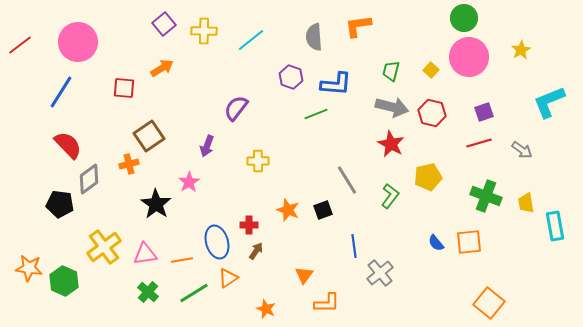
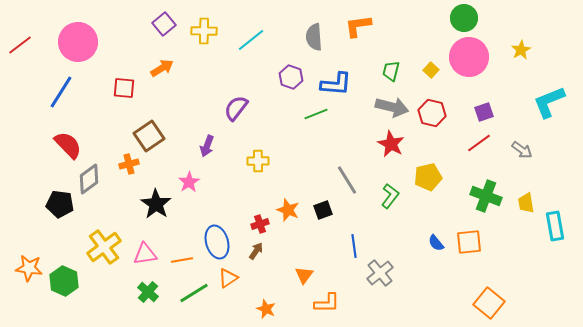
red line at (479, 143): rotated 20 degrees counterclockwise
red cross at (249, 225): moved 11 px right, 1 px up; rotated 18 degrees counterclockwise
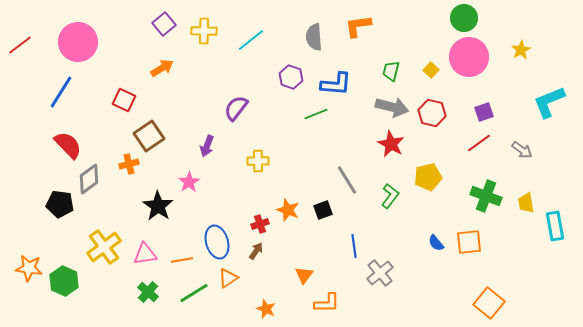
red square at (124, 88): moved 12 px down; rotated 20 degrees clockwise
black star at (156, 204): moved 2 px right, 2 px down
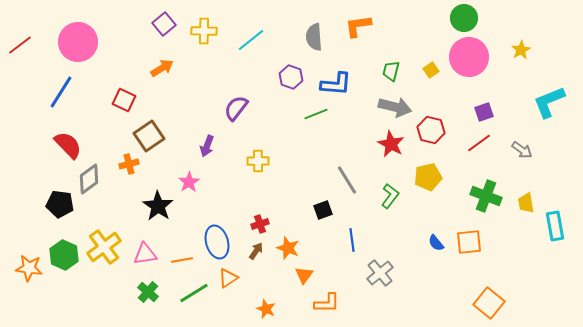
yellow square at (431, 70): rotated 14 degrees clockwise
gray arrow at (392, 107): moved 3 px right
red hexagon at (432, 113): moved 1 px left, 17 px down
orange star at (288, 210): moved 38 px down
blue line at (354, 246): moved 2 px left, 6 px up
green hexagon at (64, 281): moved 26 px up
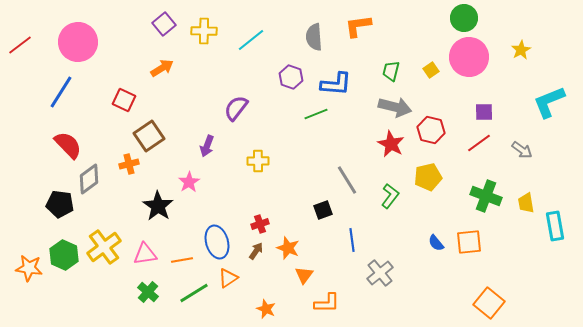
purple square at (484, 112): rotated 18 degrees clockwise
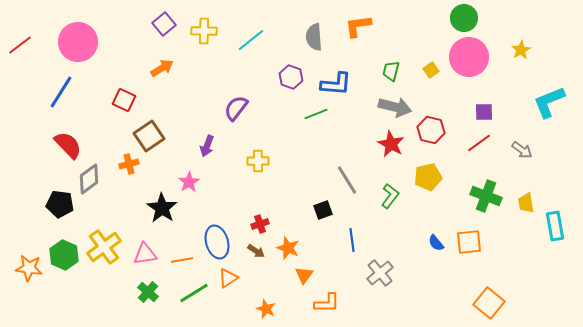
black star at (158, 206): moved 4 px right, 2 px down
brown arrow at (256, 251): rotated 90 degrees clockwise
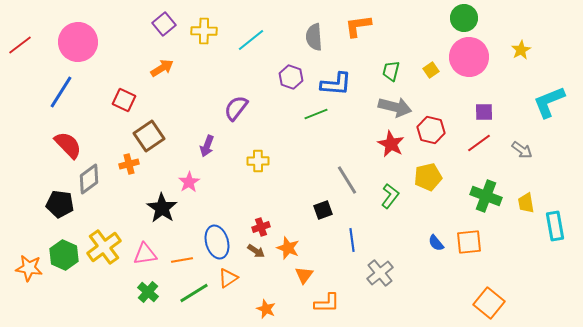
red cross at (260, 224): moved 1 px right, 3 px down
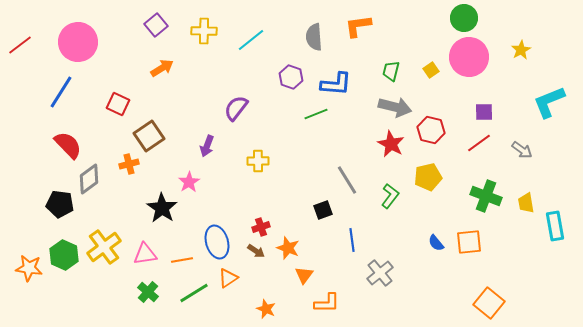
purple square at (164, 24): moved 8 px left, 1 px down
red square at (124, 100): moved 6 px left, 4 px down
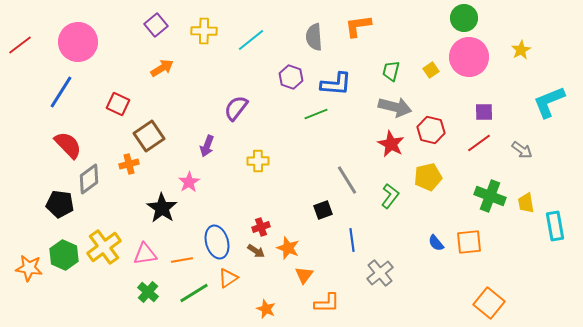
green cross at (486, 196): moved 4 px right
